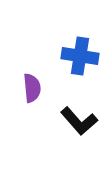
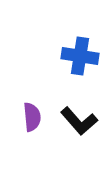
purple semicircle: moved 29 px down
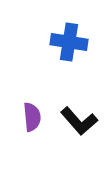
blue cross: moved 11 px left, 14 px up
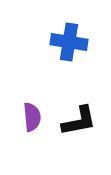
black L-shape: rotated 60 degrees counterclockwise
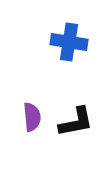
black L-shape: moved 3 px left, 1 px down
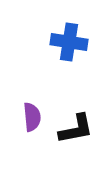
black L-shape: moved 7 px down
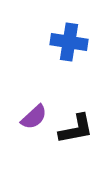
purple semicircle: moved 2 px right; rotated 52 degrees clockwise
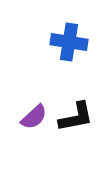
black L-shape: moved 12 px up
